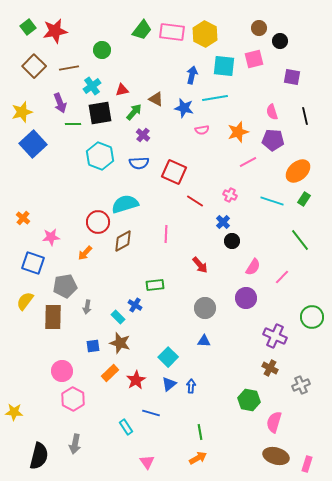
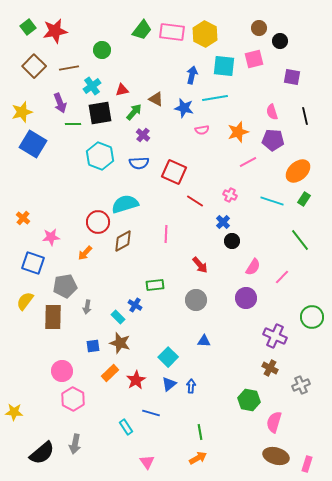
blue square at (33, 144): rotated 16 degrees counterclockwise
gray circle at (205, 308): moved 9 px left, 8 px up
black semicircle at (39, 456): moved 3 px right, 3 px up; rotated 36 degrees clockwise
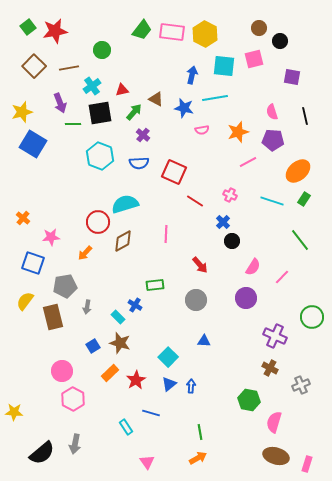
brown rectangle at (53, 317): rotated 15 degrees counterclockwise
blue square at (93, 346): rotated 24 degrees counterclockwise
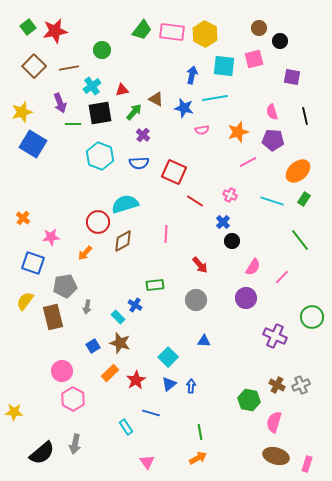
brown cross at (270, 368): moved 7 px right, 17 px down
